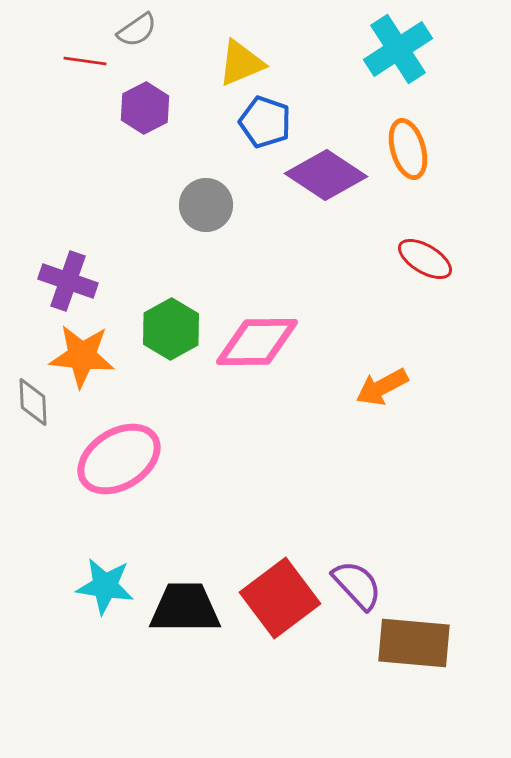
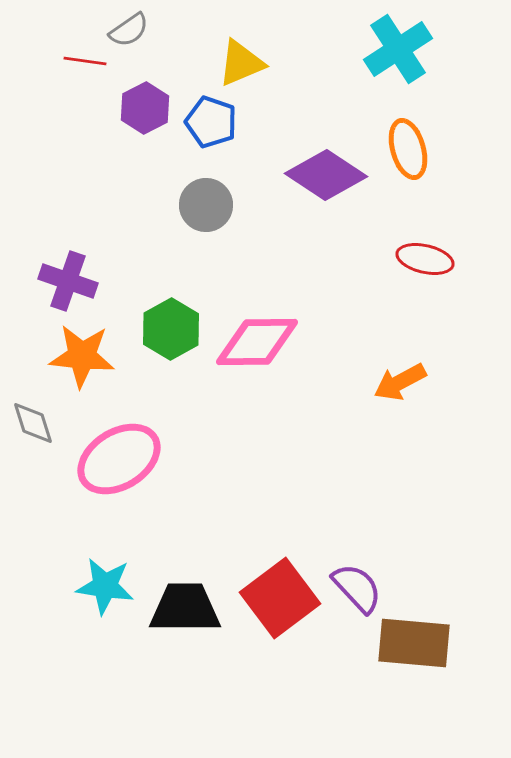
gray semicircle: moved 8 px left
blue pentagon: moved 54 px left
red ellipse: rotated 18 degrees counterclockwise
orange arrow: moved 18 px right, 5 px up
gray diamond: moved 21 px down; rotated 15 degrees counterclockwise
purple semicircle: moved 3 px down
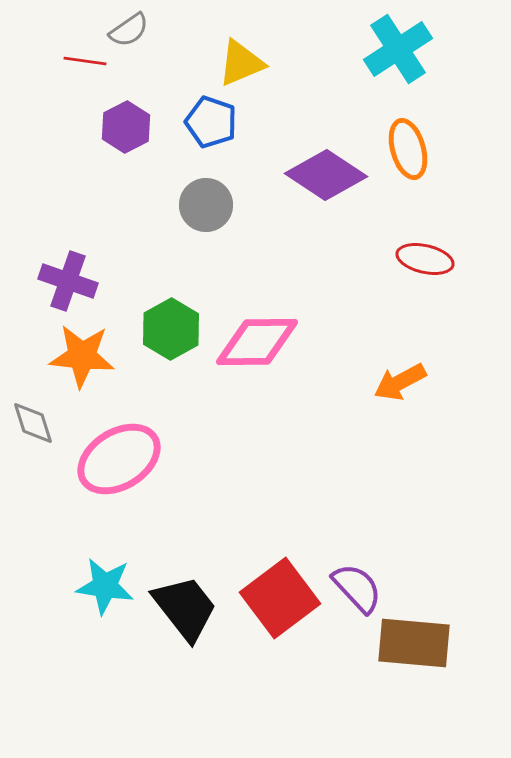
purple hexagon: moved 19 px left, 19 px down
black trapezoid: rotated 52 degrees clockwise
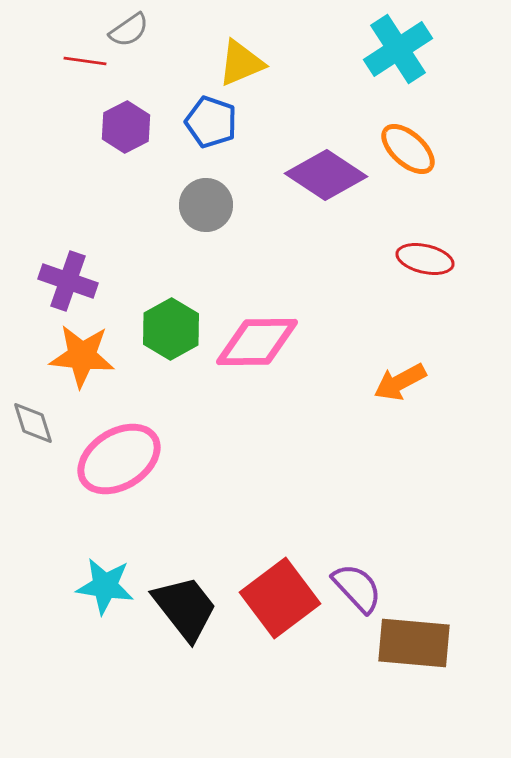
orange ellipse: rotated 32 degrees counterclockwise
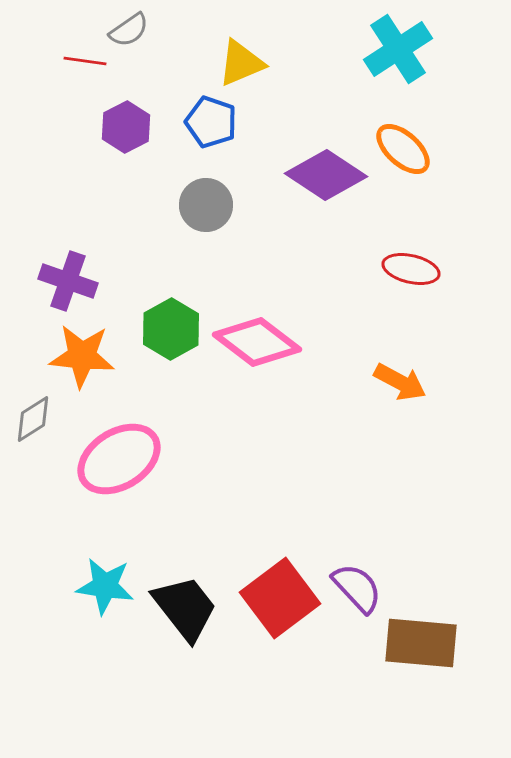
orange ellipse: moved 5 px left
red ellipse: moved 14 px left, 10 px down
pink diamond: rotated 38 degrees clockwise
orange arrow: rotated 124 degrees counterclockwise
gray diamond: moved 4 px up; rotated 75 degrees clockwise
brown rectangle: moved 7 px right
